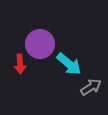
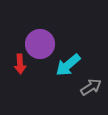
cyan arrow: moved 1 px left, 1 px down; rotated 100 degrees clockwise
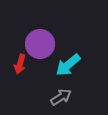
red arrow: rotated 18 degrees clockwise
gray arrow: moved 30 px left, 10 px down
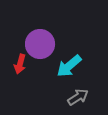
cyan arrow: moved 1 px right, 1 px down
gray arrow: moved 17 px right
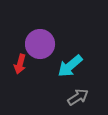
cyan arrow: moved 1 px right
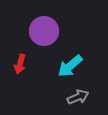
purple circle: moved 4 px right, 13 px up
gray arrow: rotated 10 degrees clockwise
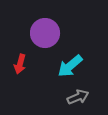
purple circle: moved 1 px right, 2 px down
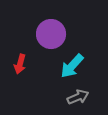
purple circle: moved 6 px right, 1 px down
cyan arrow: moved 2 px right; rotated 8 degrees counterclockwise
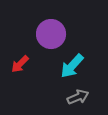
red arrow: rotated 30 degrees clockwise
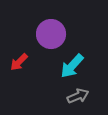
red arrow: moved 1 px left, 2 px up
gray arrow: moved 1 px up
